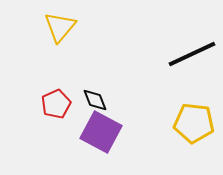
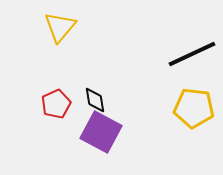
black diamond: rotated 12 degrees clockwise
yellow pentagon: moved 15 px up
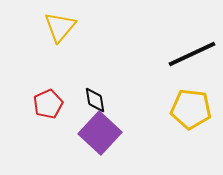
red pentagon: moved 8 px left
yellow pentagon: moved 3 px left, 1 px down
purple square: moved 1 px left, 1 px down; rotated 15 degrees clockwise
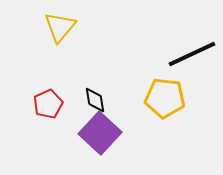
yellow pentagon: moved 26 px left, 11 px up
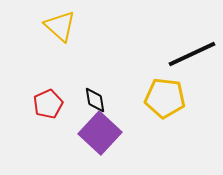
yellow triangle: moved 1 px up; rotated 28 degrees counterclockwise
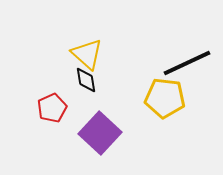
yellow triangle: moved 27 px right, 28 px down
black line: moved 5 px left, 9 px down
black diamond: moved 9 px left, 20 px up
red pentagon: moved 4 px right, 4 px down
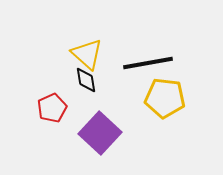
black line: moved 39 px left; rotated 15 degrees clockwise
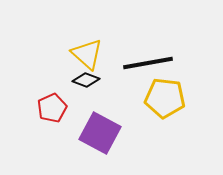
black diamond: rotated 60 degrees counterclockwise
purple square: rotated 15 degrees counterclockwise
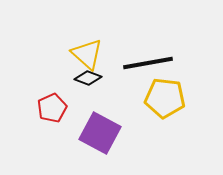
black diamond: moved 2 px right, 2 px up
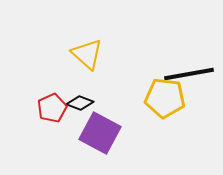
black line: moved 41 px right, 11 px down
black diamond: moved 8 px left, 25 px down
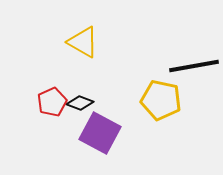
yellow triangle: moved 4 px left, 12 px up; rotated 12 degrees counterclockwise
black line: moved 5 px right, 8 px up
yellow pentagon: moved 4 px left, 2 px down; rotated 6 degrees clockwise
red pentagon: moved 6 px up
